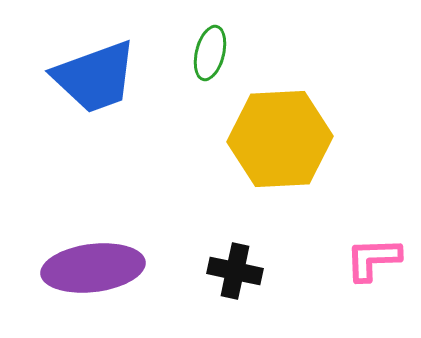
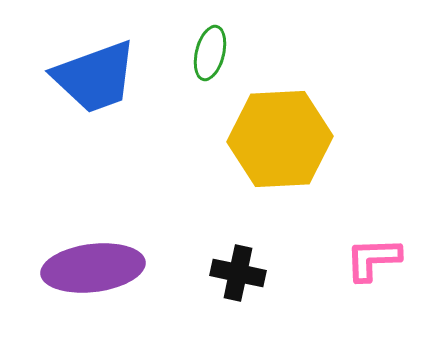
black cross: moved 3 px right, 2 px down
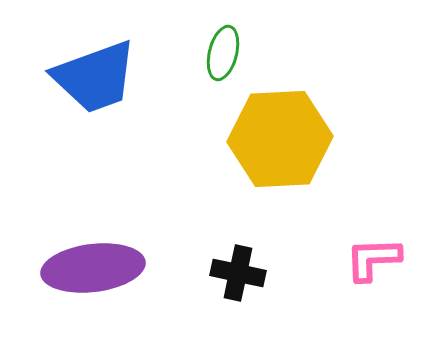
green ellipse: moved 13 px right
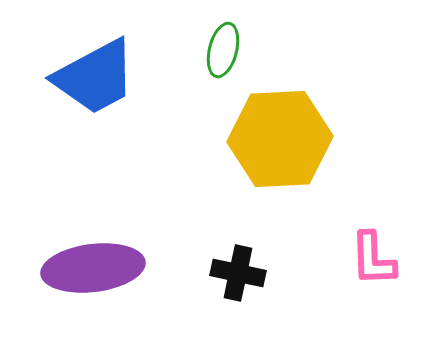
green ellipse: moved 3 px up
blue trapezoid: rotated 8 degrees counterclockwise
pink L-shape: rotated 90 degrees counterclockwise
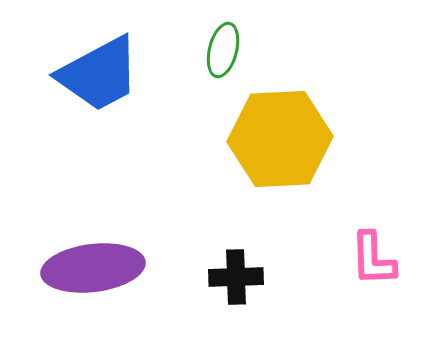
blue trapezoid: moved 4 px right, 3 px up
black cross: moved 2 px left, 4 px down; rotated 14 degrees counterclockwise
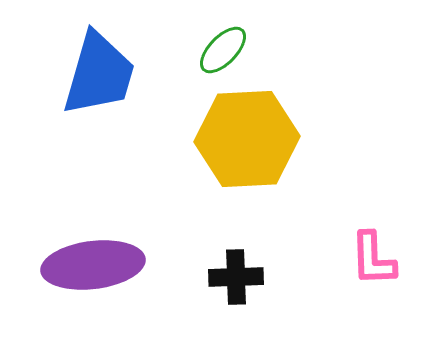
green ellipse: rotated 30 degrees clockwise
blue trapezoid: rotated 46 degrees counterclockwise
yellow hexagon: moved 33 px left
purple ellipse: moved 3 px up
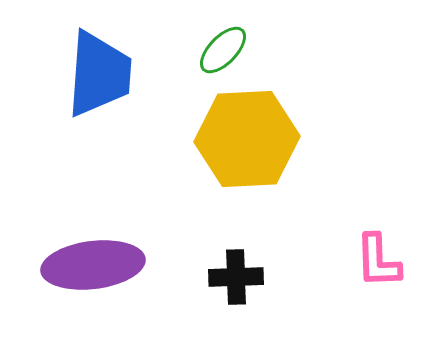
blue trapezoid: rotated 12 degrees counterclockwise
pink L-shape: moved 5 px right, 2 px down
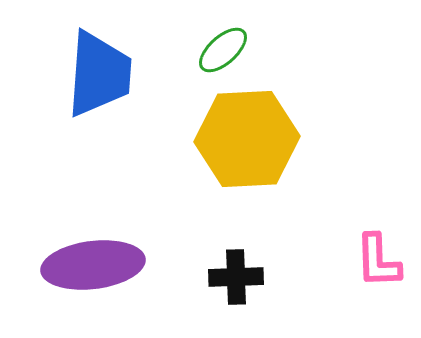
green ellipse: rotated 4 degrees clockwise
